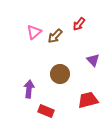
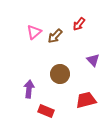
red trapezoid: moved 2 px left
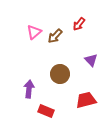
purple triangle: moved 2 px left
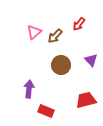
brown circle: moved 1 px right, 9 px up
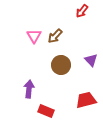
red arrow: moved 3 px right, 13 px up
pink triangle: moved 4 px down; rotated 21 degrees counterclockwise
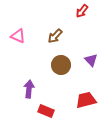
pink triangle: moved 16 px left; rotated 35 degrees counterclockwise
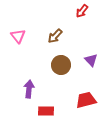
pink triangle: rotated 28 degrees clockwise
red rectangle: rotated 21 degrees counterclockwise
